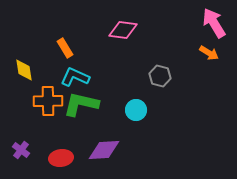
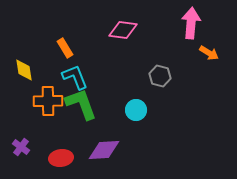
pink arrow: moved 23 px left; rotated 36 degrees clockwise
cyan L-shape: rotated 44 degrees clockwise
green L-shape: rotated 57 degrees clockwise
purple cross: moved 3 px up
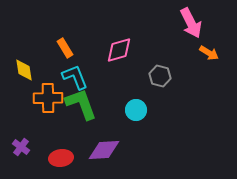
pink arrow: rotated 148 degrees clockwise
pink diamond: moved 4 px left, 20 px down; rotated 24 degrees counterclockwise
orange cross: moved 3 px up
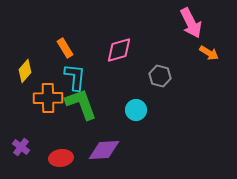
yellow diamond: moved 1 px right, 1 px down; rotated 50 degrees clockwise
cyan L-shape: rotated 28 degrees clockwise
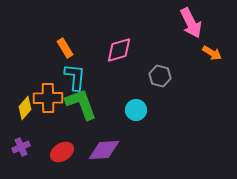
orange arrow: moved 3 px right
yellow diamond: moved 37 px down
purple cross: rotated 30 degrees clockwise
red ellipse: moved 1 px right, 6 px up; rotated 25 degrees counterclockwise
